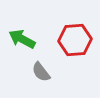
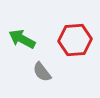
gray semicircle: moved 1 px right
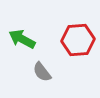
red hexagon: moved 3 px right
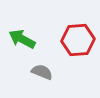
gray semicircle: rotated 150 degrees clockwise
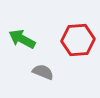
gray semicircle: moved 1 px right
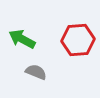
gray semicircle: moved 7 px left
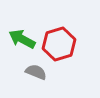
red hexagon: moved 19 px left, 4 px down; rotated 12 degrees counterclockwise
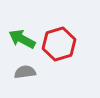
gray semicircle: moved 11 px left; rotated 30 degrees counterclockwise
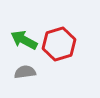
green arrow: moved 2 px right, 1 px down
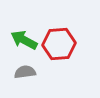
red hexagon: rotated 12 degrees clockwise
